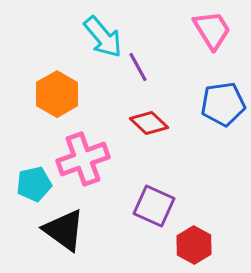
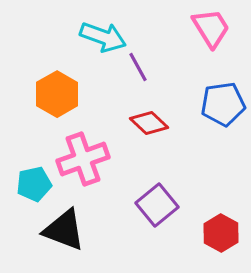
pink trapezoid: moved 1 px left, 2 px up
cyan arrow: rotated 30 degrees counterclockwise
purple square: moved 3 px right, 1 px up; rotated 27 degrees clockwise
black triangle: rotated 15 degrees counterclockwise
red hexagon: moved 27 px right, 12 px up
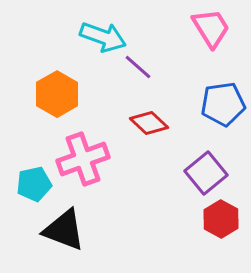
purple line: rotated 20 degrees counterclockwise
purple square: moved 49 px right, 32 px up
red hexagon: moved 14 px up
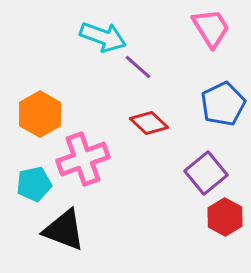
orange hexagon: moved 17 px left, 20 px down
blue pentagon: rotated 18 degrees counterclockwise
red hexagon: moved 4 px right, 2 px up
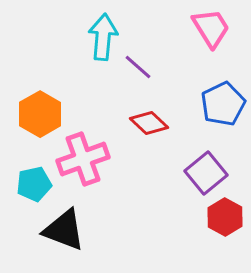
cyan arrow: rotated 105 degrees counterclockwise
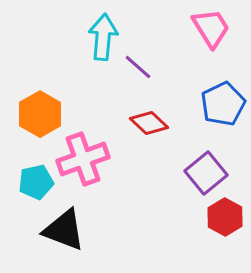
cyan pentagon: moved 2 px right, 2 px up
